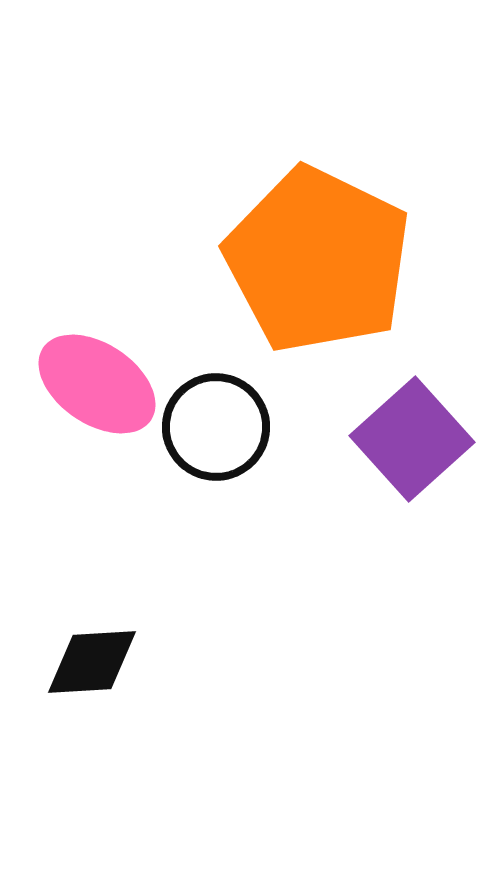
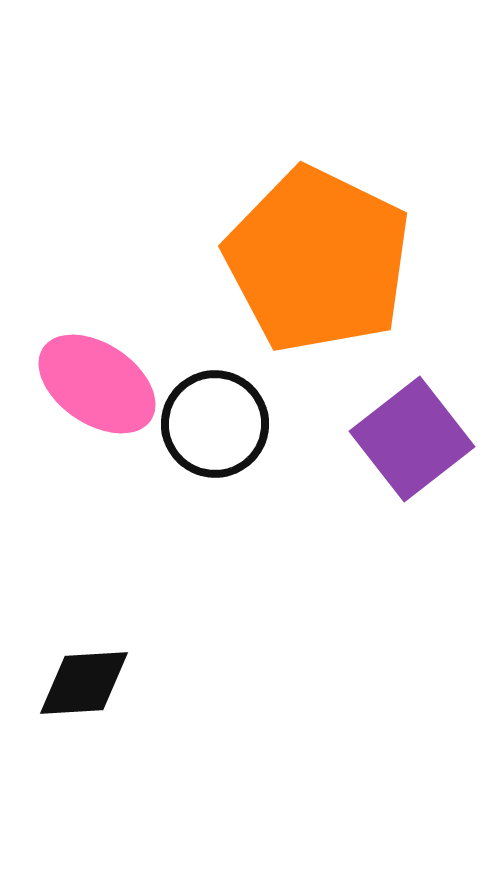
black circle: moved 1 px left, 3 px up
purple square: rotated 4 degrees clockwise
black diamond: moved 8 px left, 21 px down
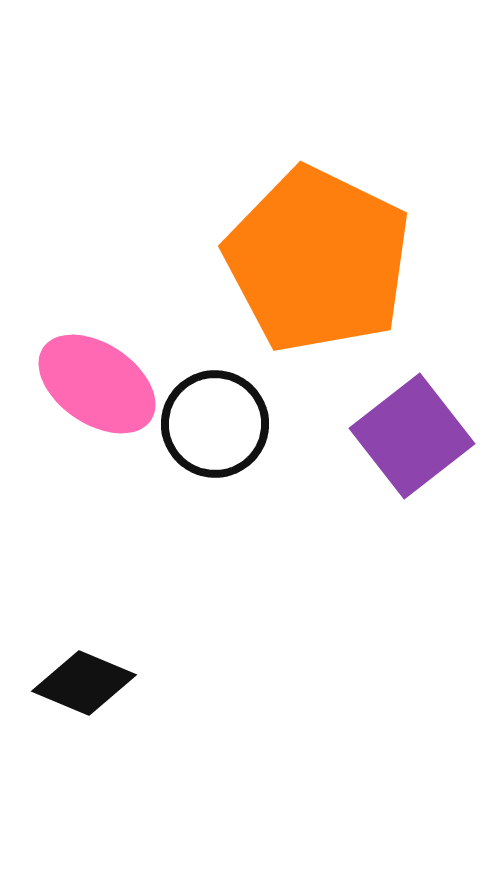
purple square: moved 3 px up
black diamond: rotated 26 degrees clockwise
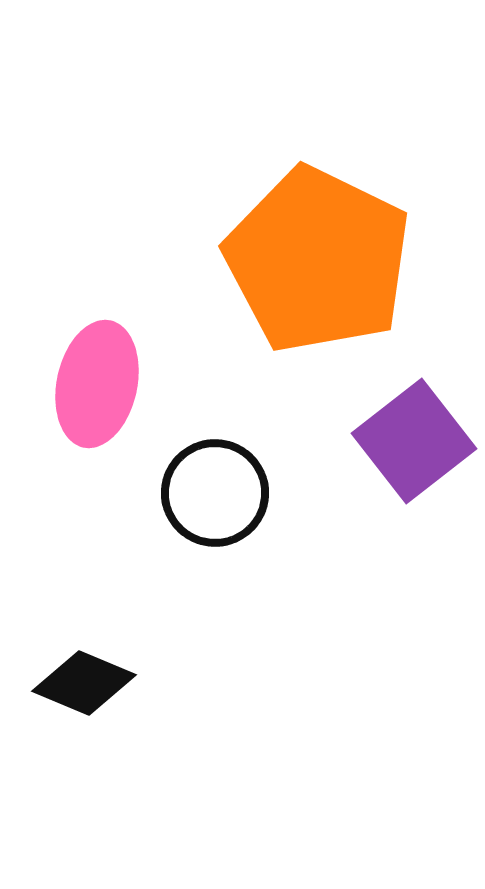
pink ellipse: rotated 68 degrees clockwise
black circle: moved 69 px down
purple square: moved 2 px right, 5 px down
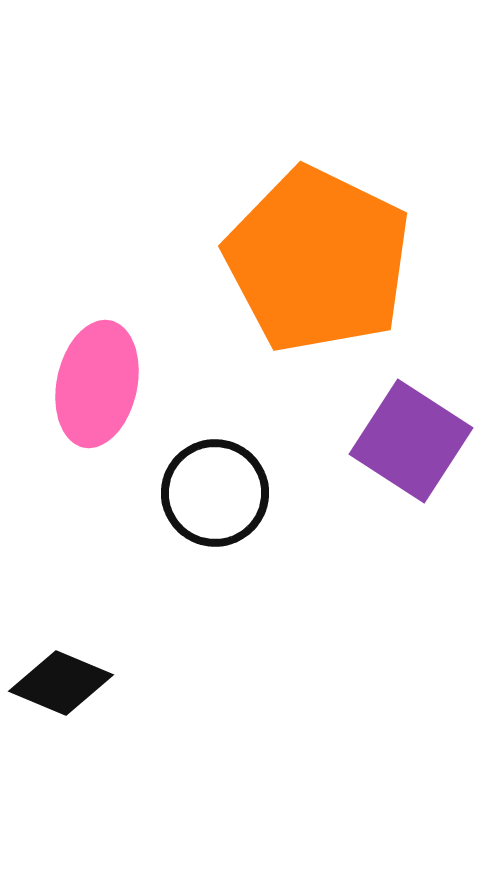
purple square: moved 3 px left; rotated 19 degrees counterclockwise
black diamond: moved 23 px left
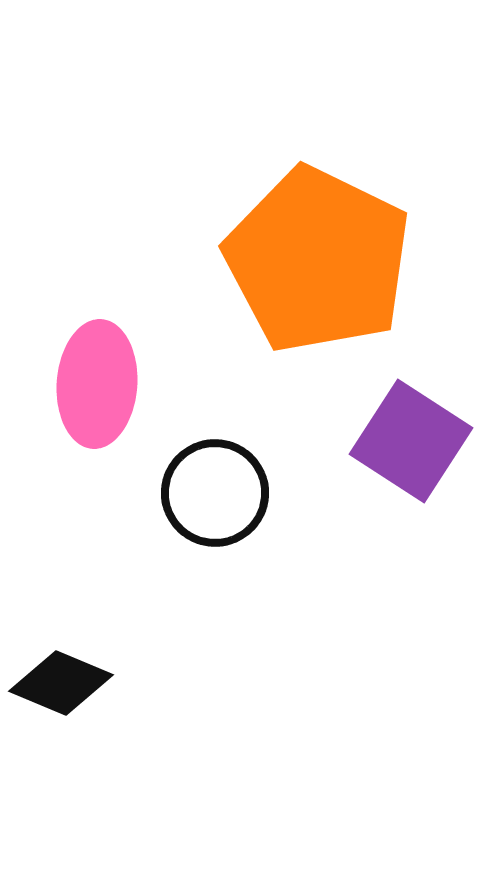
pink ellipse: rotated 8 degrees counterclockwise
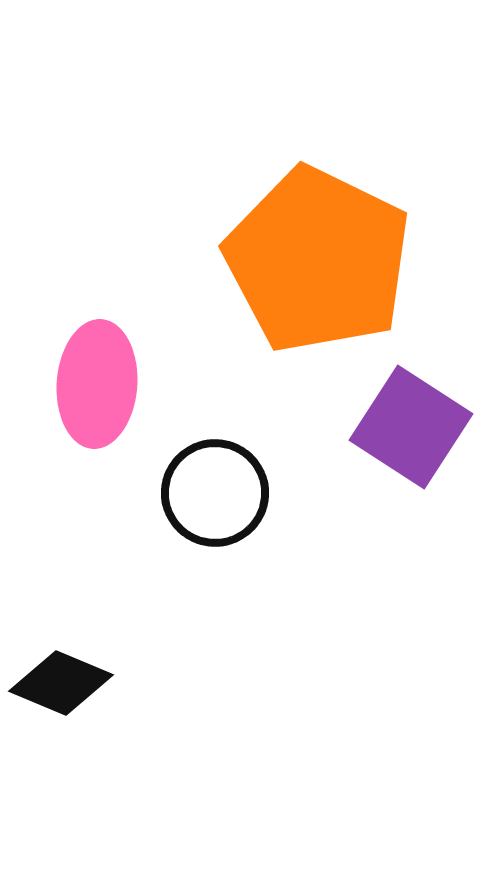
purple square: moved 14 px up
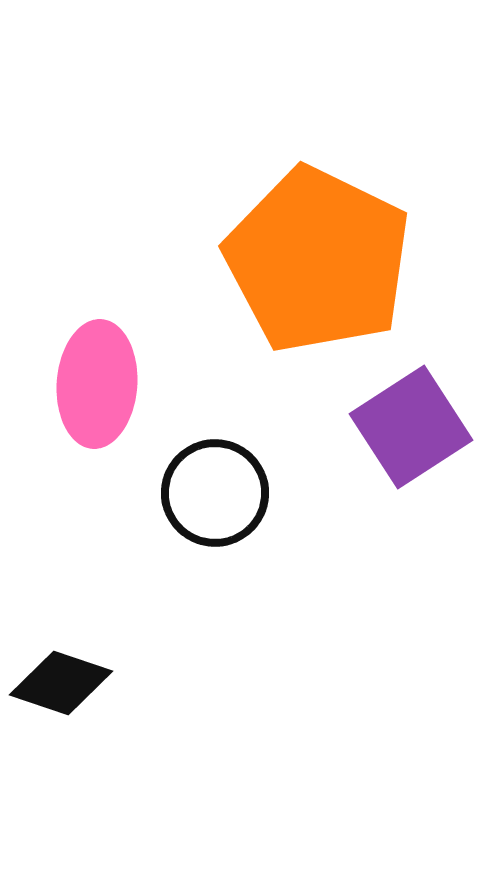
purple square: rotated 24 degrees clockwise
black diamond: rotated 4 degrees counterclockwise
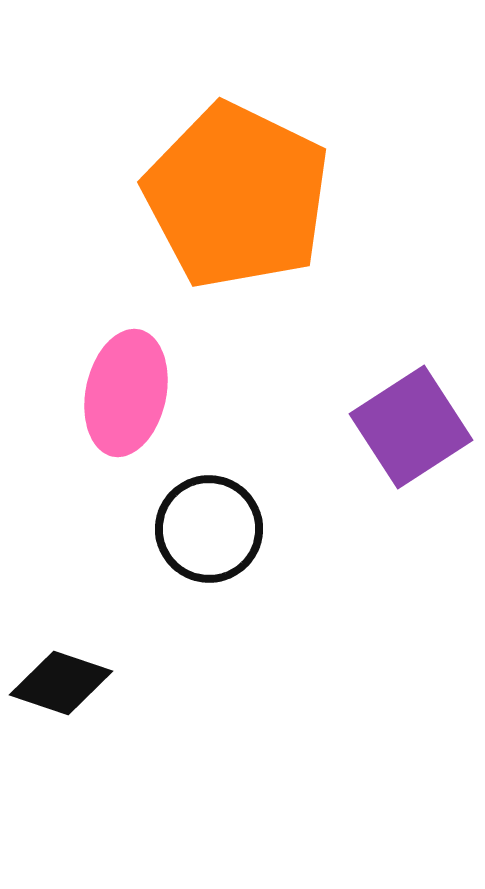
orange pentagon: moved 81 px left, 64 px up
pink ellipse: moved 29 px right, 9 px down; rotated 8 degrees clockwise
black circle: moved 6 px left, 36 px down
